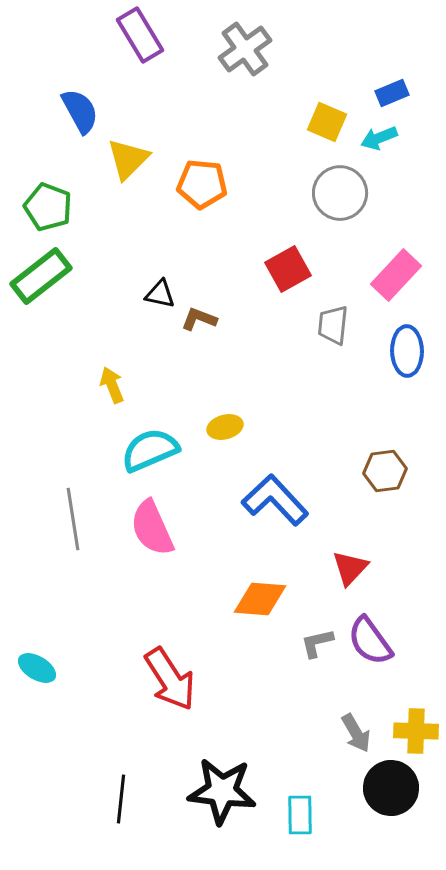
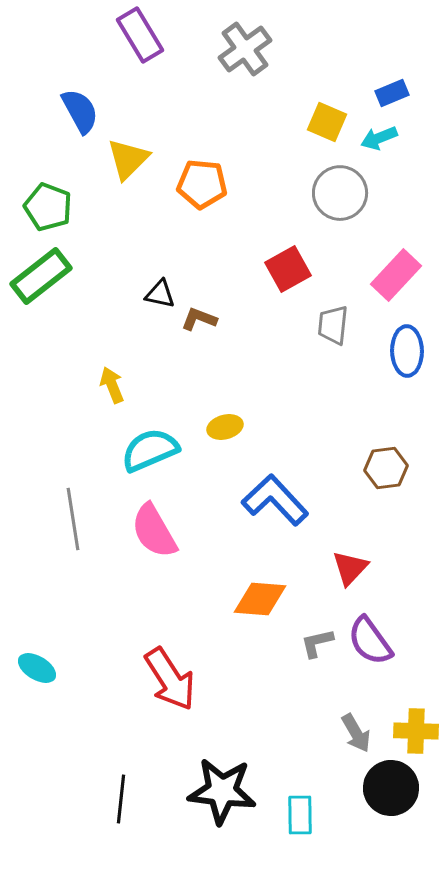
brown hexagon: moved 1 px right, 3 px up
pink semicircle: moved 2 px right, 3 px down; rotated 6 degrees counterclockwise
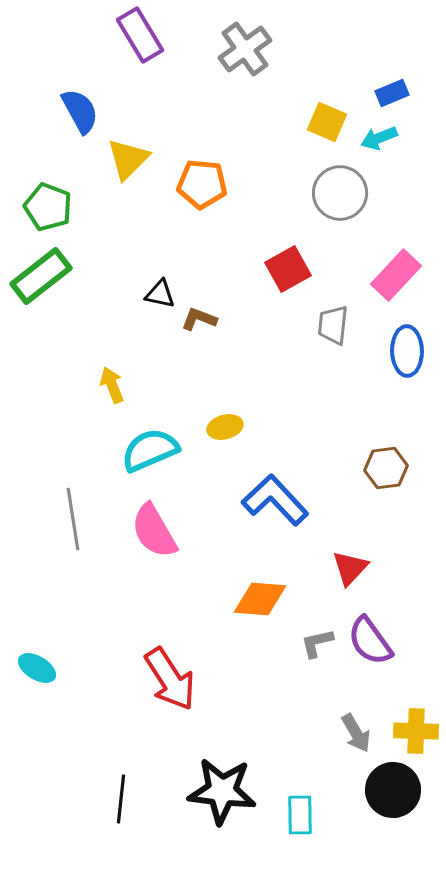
black circle: moved 2 px right, 2 px down
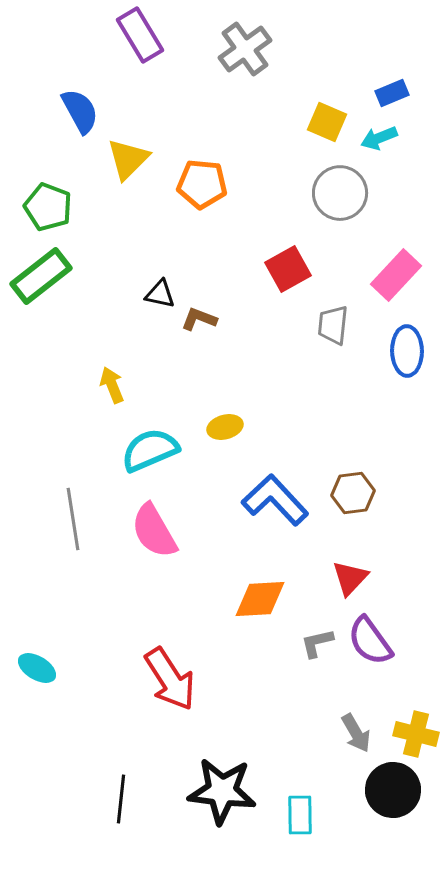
brown hexagon: moved 33 px left, 25 px down
red triangle: moved 10 px down
orange diamond: rotated 8 degrees counterclockwise
yellow cross: moved 3 px down; rotated 12 degrees clockwise
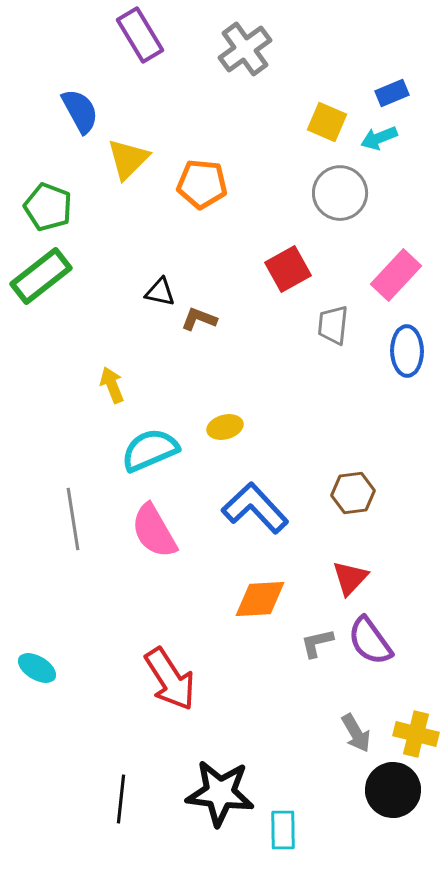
black triangle: moved 2 px up
blue L-shape: moved 20 px left, 8 px down
black star: moved 2 px left, 2 px down
cyan rectangle: moved 17 px left, 15 px down
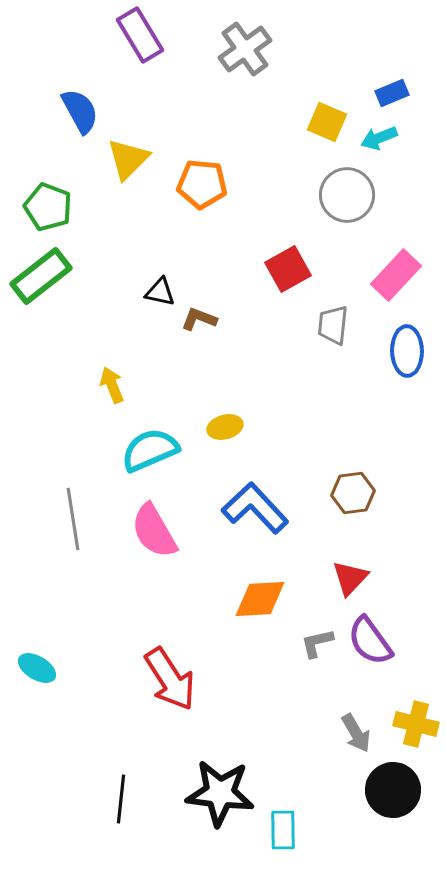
gray circle: moved 7 px right, 2 px down
yellow cross: moved 10 px up
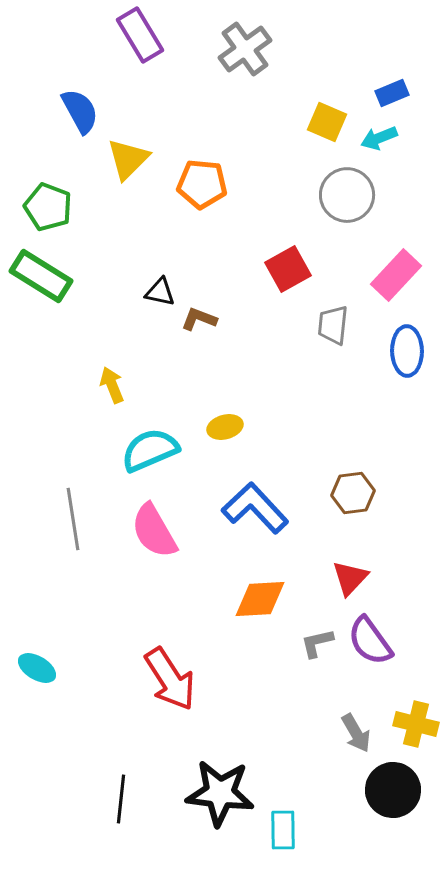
green rectangle: rotated 70 degrees clockwise
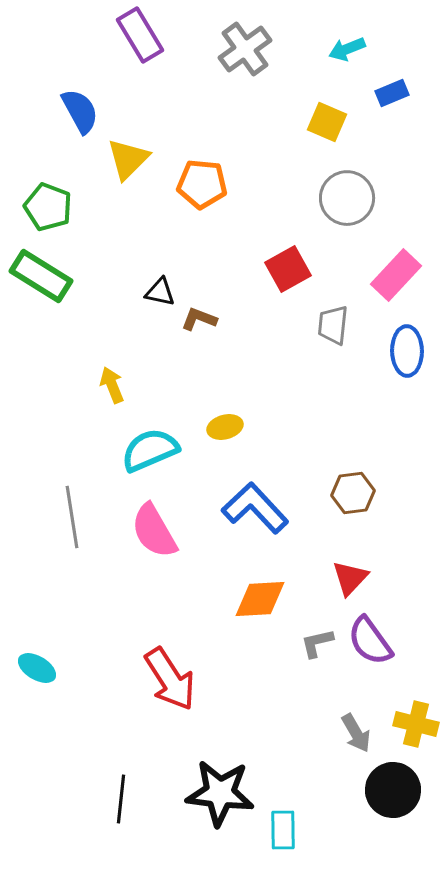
cyan arrow: moved 32 px left, 89 px up
gray circle: moved 3 px down
gray line: moved 1 px left, 2 px up
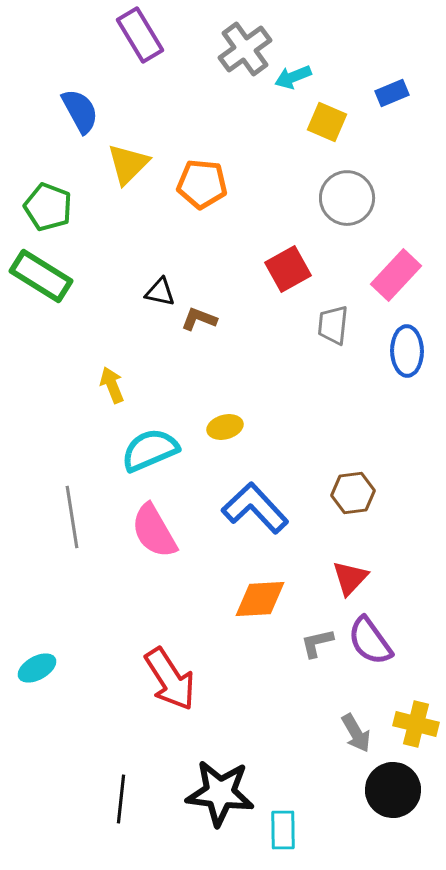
cyan arrow: moved 54 px left, 28 px down
yellow triangle: moved 5 px down
cyan ellipse: rotated 60 degrees counterclockwise
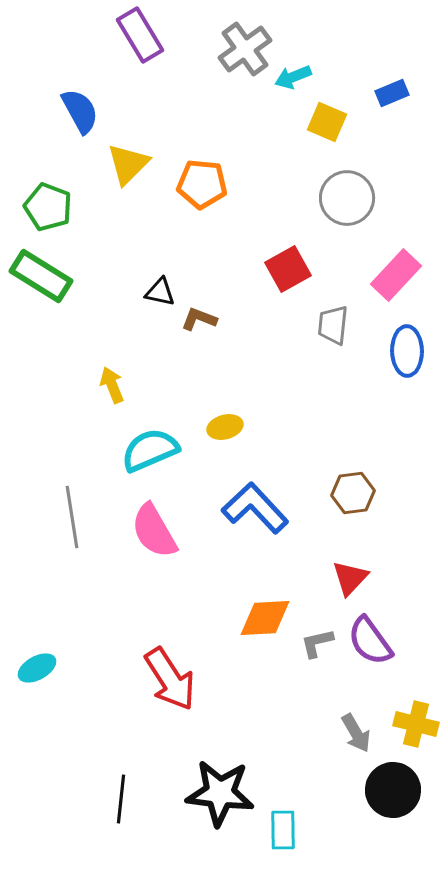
orange diamond: moved 5 px right, 19 px down
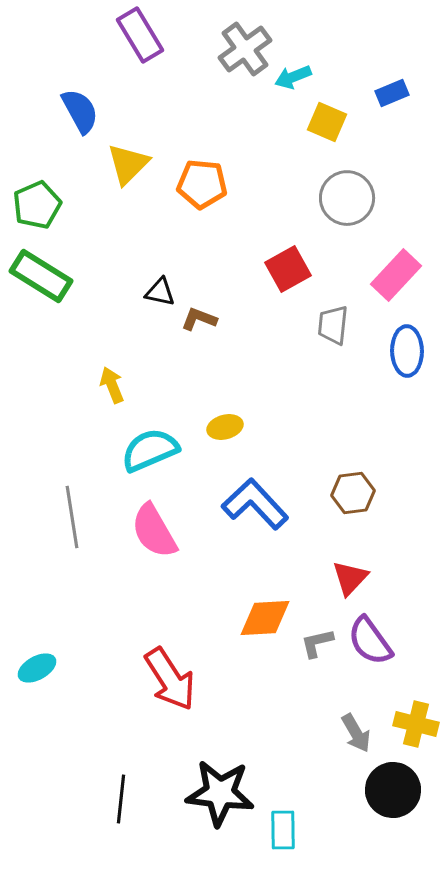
green pentagon: moved 11 px left, 2 px up; rotated 27 degrees clockwise
blue L-shape: moved 4 px up
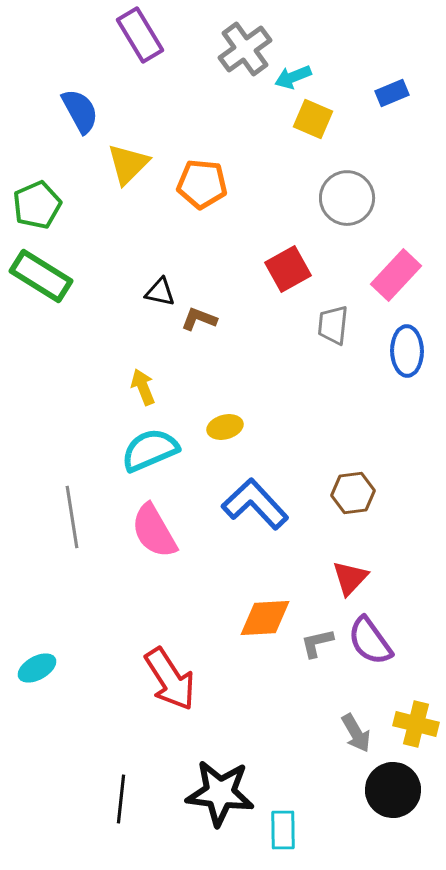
yellow square: moved 14 px left, 3 px up
yellow arrow: moved 31 px right, 2 px down
